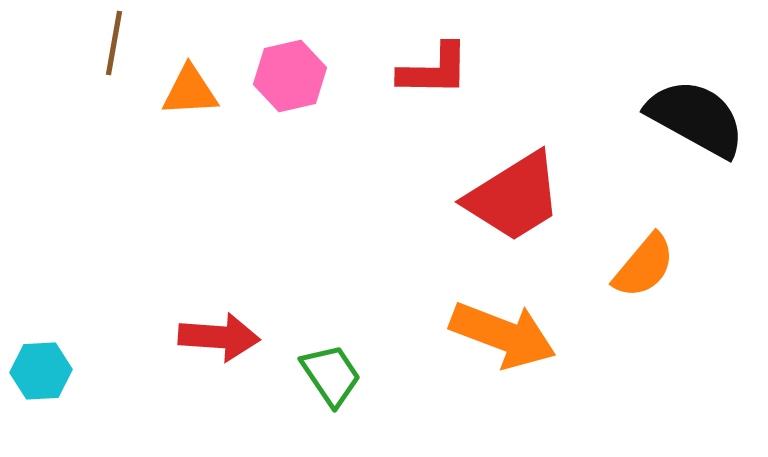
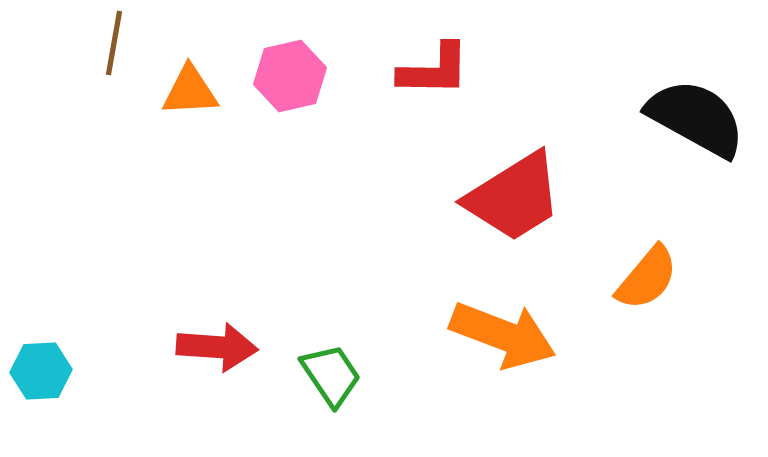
orange semicircle: moved 3 px right, 12 px down
red arrow: moved 2 px left, 10 px down
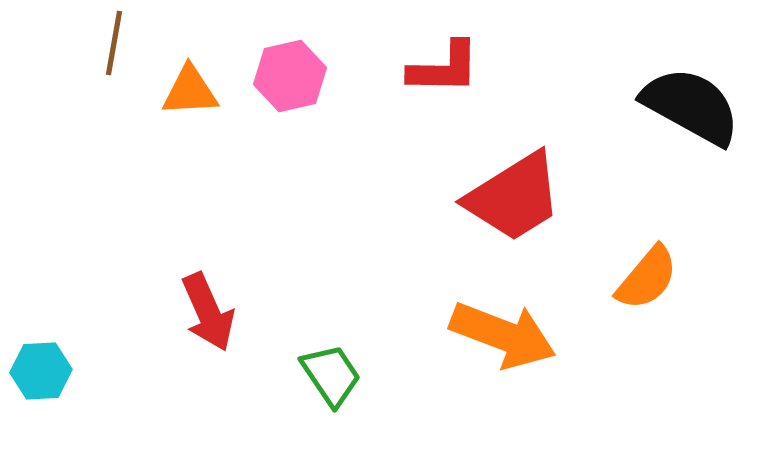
red L-shape: moved 10 px right, 2 px up
black semicircle: moved 5 px left, 12 px up
red arrow: moved 9 px left, 35 px up; rotated 62 degrees clockwise
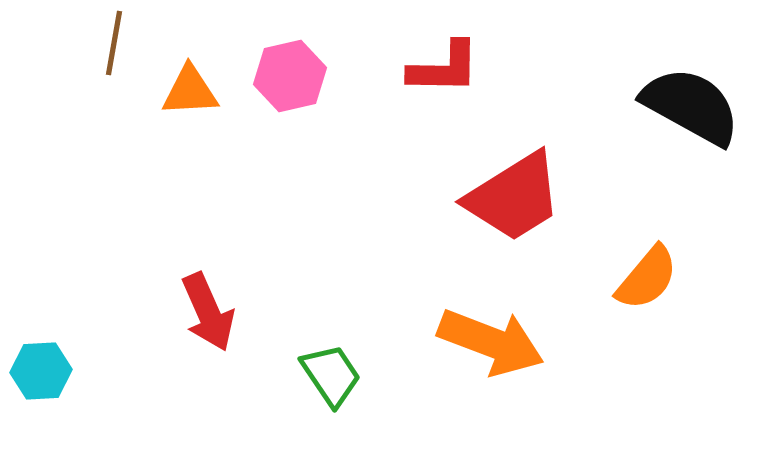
orange arrow: moved 12 px left, 7 px down
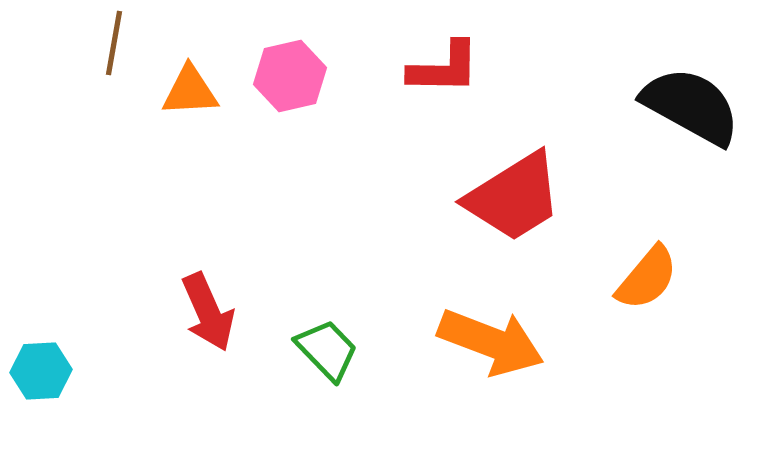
green trapezoid: moved 4 px left, 25 px up; rotated 10 degrees counterclockwise
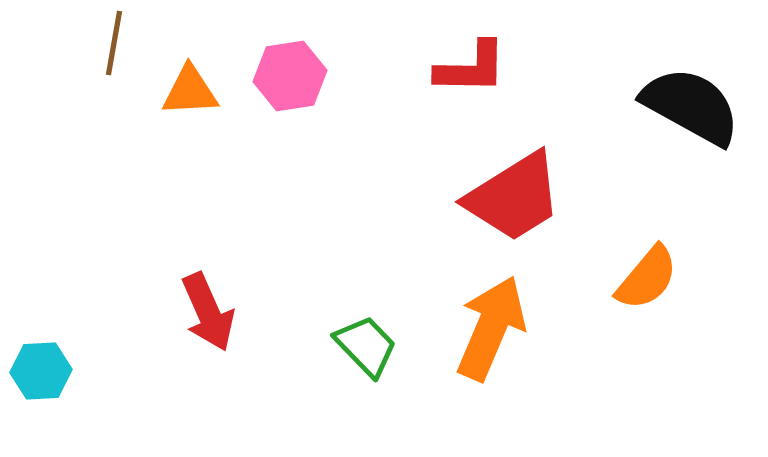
red L-shape: moved 27 px right
pink hexagon: rotated 4 degrees clockwise
orange arrow: moved 14 px up; rotated 88 degrees counterclockwise
green trapezoid: moved 39 px right, 4 px up
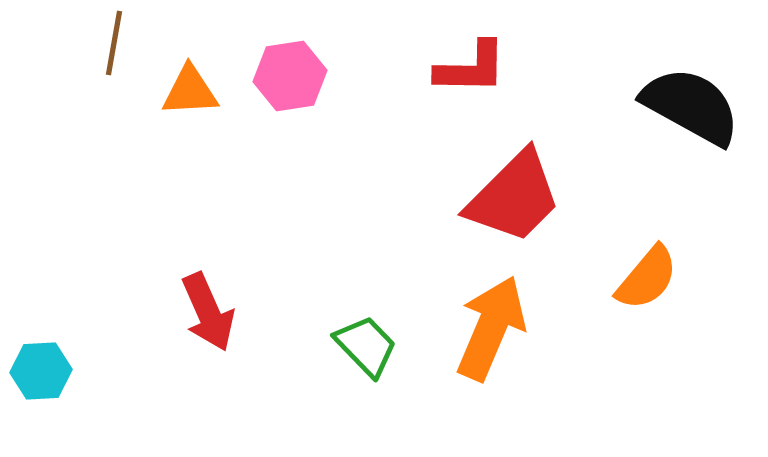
red trapezoid: rotated 13 degrees counterclockwise
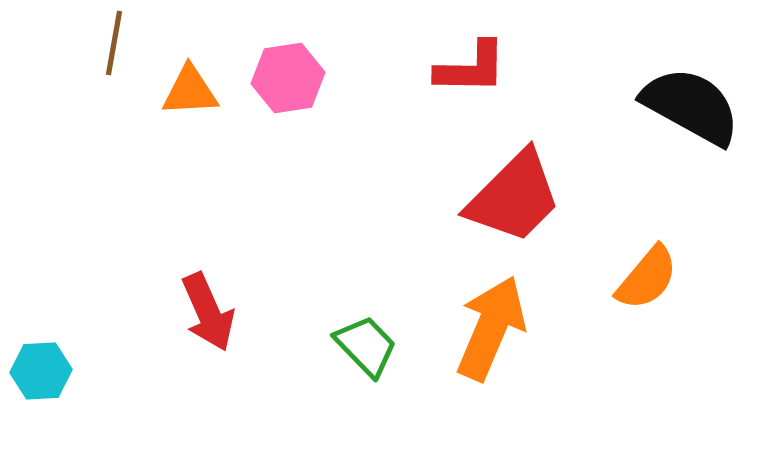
pink hexagon: moved 2 px left, 2 px down
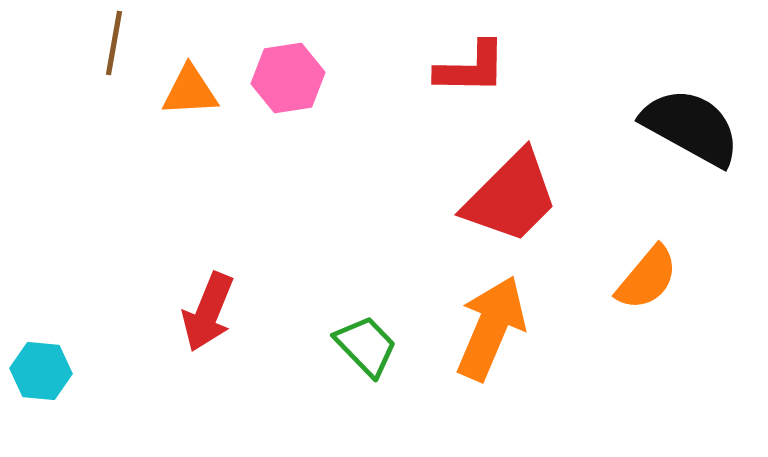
black semicircle: moved 21 px down
red trapezoid: moved 3 px left
red arrow: rotated 46 degrees clockwise
cyan hexagon: rotated 8 degrees clockwise
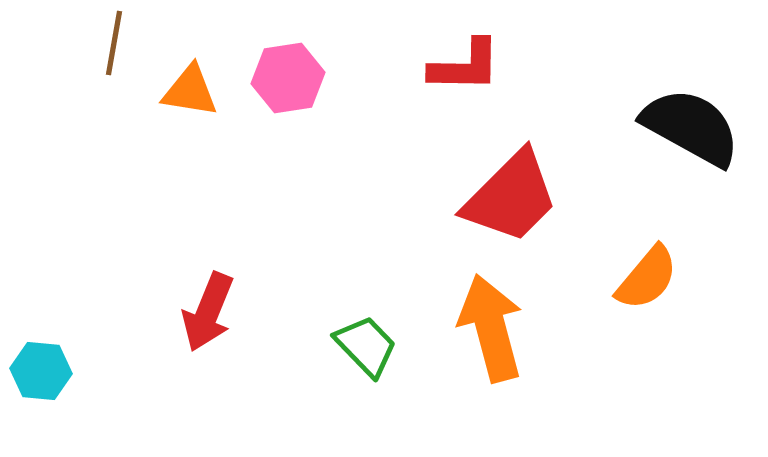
red L-shape: moved 6 px left, 2 px up
orange triangle: rotated 12 degrees clockwise
orange arrow: rotated 38 degrees counterclockwise
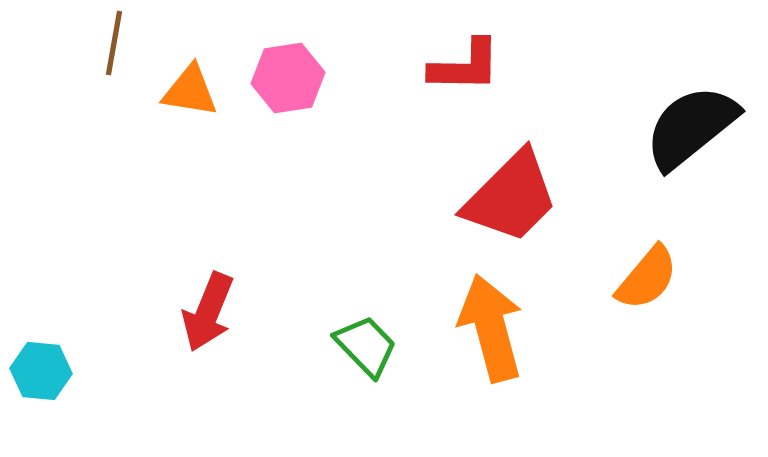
black semicircle: rotated 68 degrees counterclockwise
